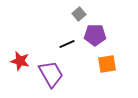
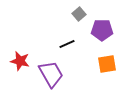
purple pentagon: moved 7 px right, 5 px up
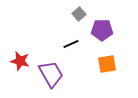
black line: moved 4 px right
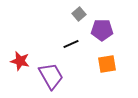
purple trapezoid: moved 2 px down
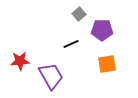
red star: rotated 18 degrees counterclockwise
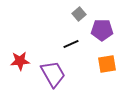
purple trapezoid: moved 2 px right, 2 px up
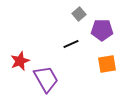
red star: rotated 18 degrees counterclockwise
purple trapezoid: moved 7 px left, 5 px down
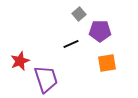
purple pentagon: moved 2 px left, 1 px down
orange square: moved 1 px up
purple trapezoid: rotated 12 degrees clockwise
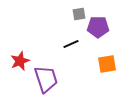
gray square: rotated 32 degrees clockwise
purple pentagon: moved 2 px left, 4 px up
orange square: moved 1 px down
